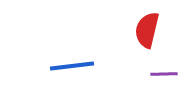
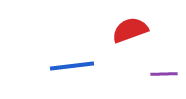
red semicircle: moved 17 px left; rotated 57 degrees clockwise
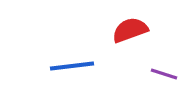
purple line: rotated 20 degrees clockwise
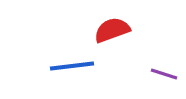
red semicircle: moved 18 px left
